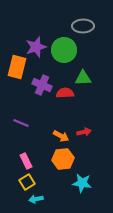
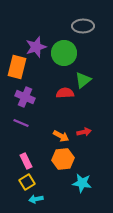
green circle: moved 3 px down
green triangle: moved 2 px down; rotated 36 degrees counterclockwise
purple cross: moved 17 px left, 12 px down
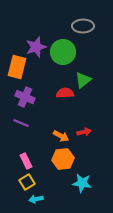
green circle: moved 1 px left, 1 px up
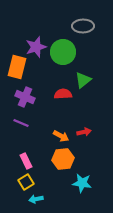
red semicircle: moved 2 px left, 1 px down
yellow square: moved 1 px left
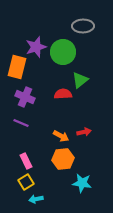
green triangle: moved 3 px left
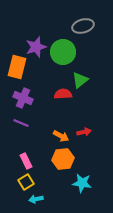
gray ellipse: rotated 15 degrees counterclockwise
purple cross: moved 2 px left, 1 px down
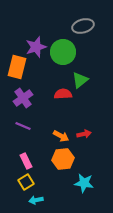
purple cross: rotated 30 degrees clockwise
purple line: moved 2 px right, 3 px down
red arrow: moved 2 px down
cyan star: moved 2 px right
cyan arrow: moved 1 px down
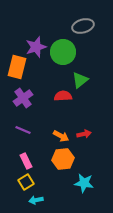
red semicircle: moved 2 px down
purple line: moved 4 px down
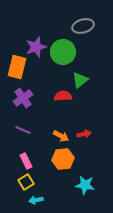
cyan star: moved 1 px right, 2 px down
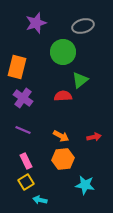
purple star: moved 24 px up
purple cross: rotated 18 degrees counterclockwise
red arrow: moved 10 px right, 3 px down
cyan arrow: moved 4 px right; rotated 24 degrees clockwise
